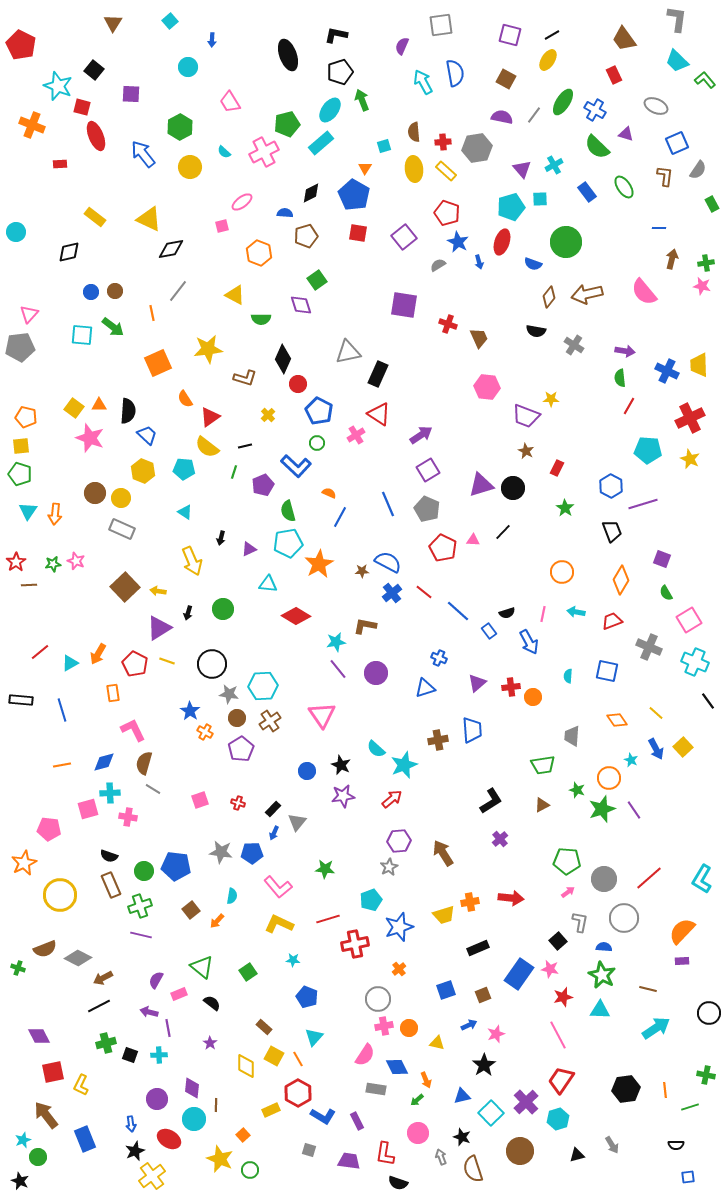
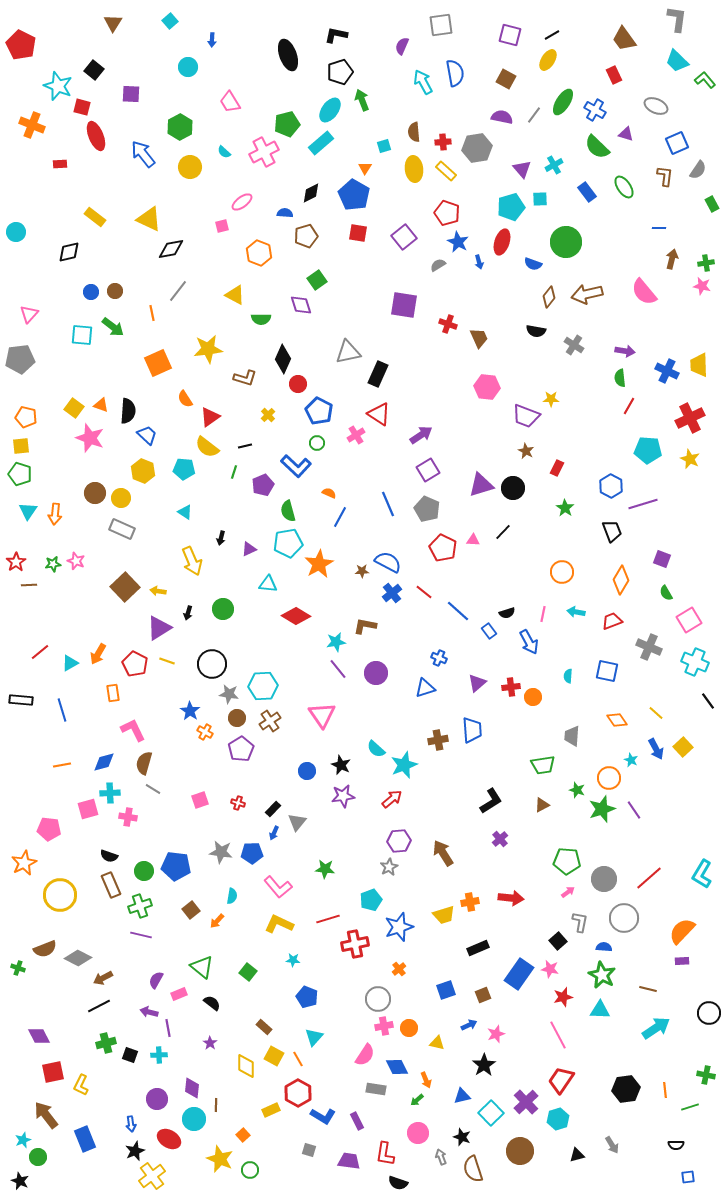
gray pentagon at (20, 347): moved 12 px down
orange triangle at (99, 405): moved 2 px right; rotated 21 degrees clockwise
cyan L-shape at (702, 879): moved 5 px up
green square at (248, 972): rotated 18 degrees counterclockwise
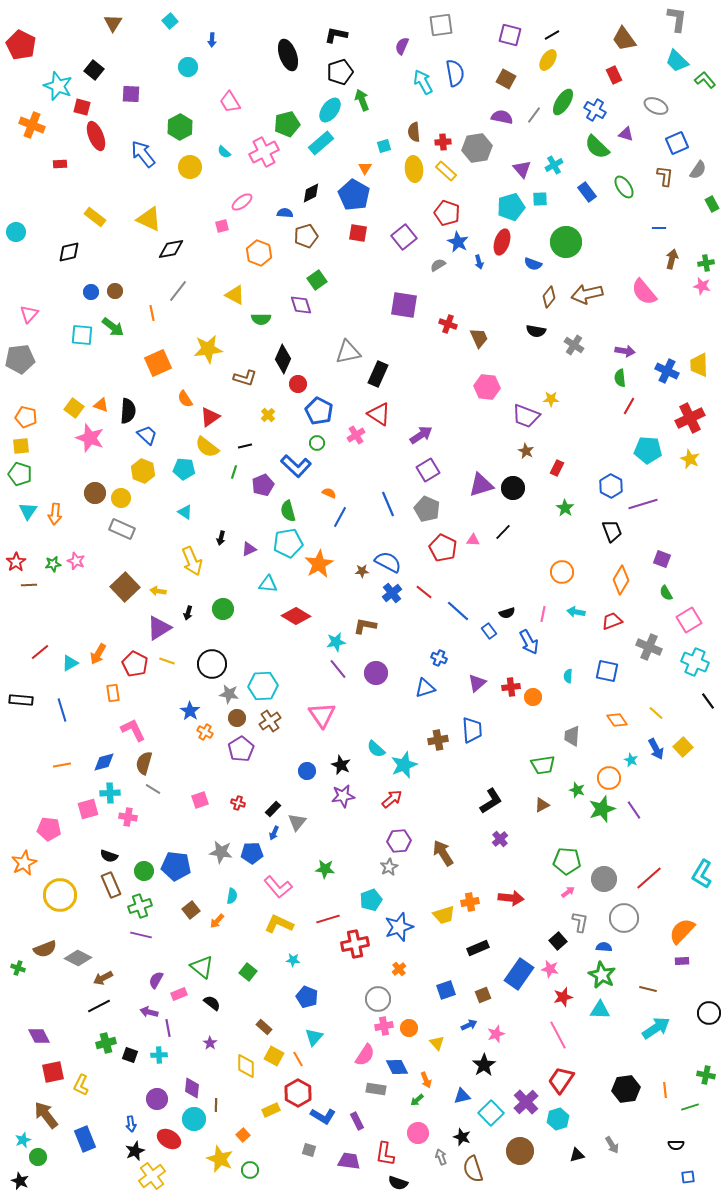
yellow triangle at (437, 1043): rotated 35 degrees clockwise
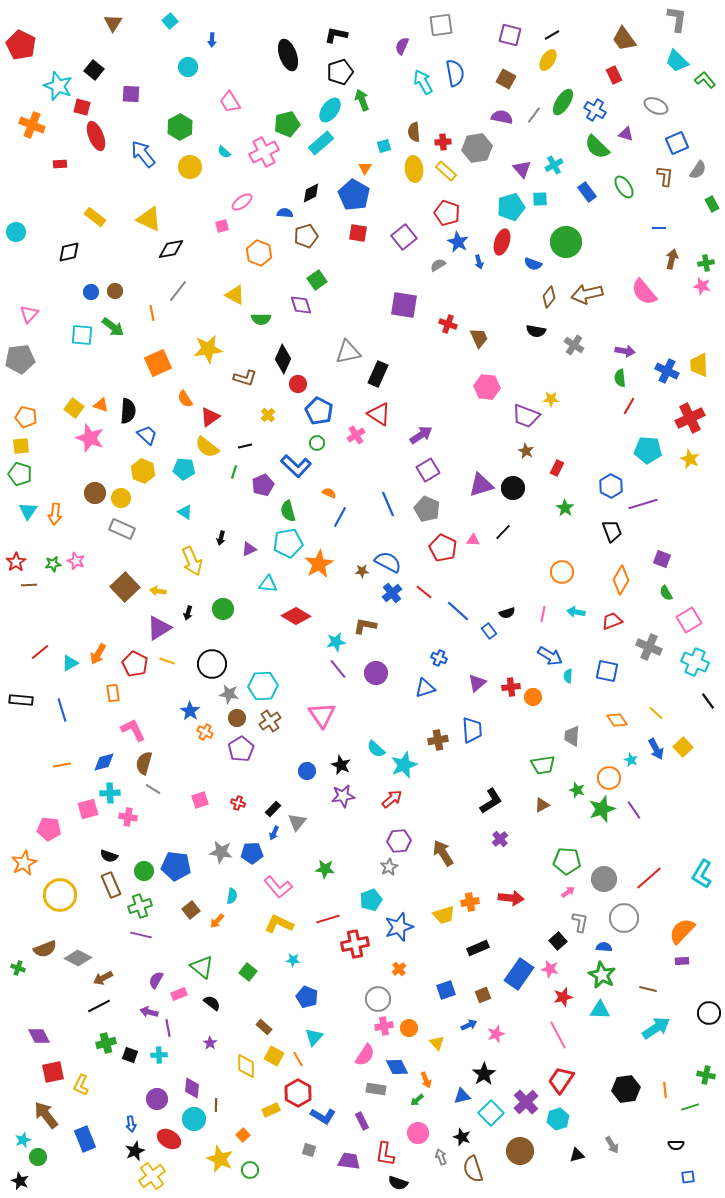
blue arrow at (529, 642): moved 21 px right, 14 px down; rotated 30 degrees counterclockwise
black star at (484, 1065): moved 9 px down
purple rectangle at (357, 1121): moved 5 px right
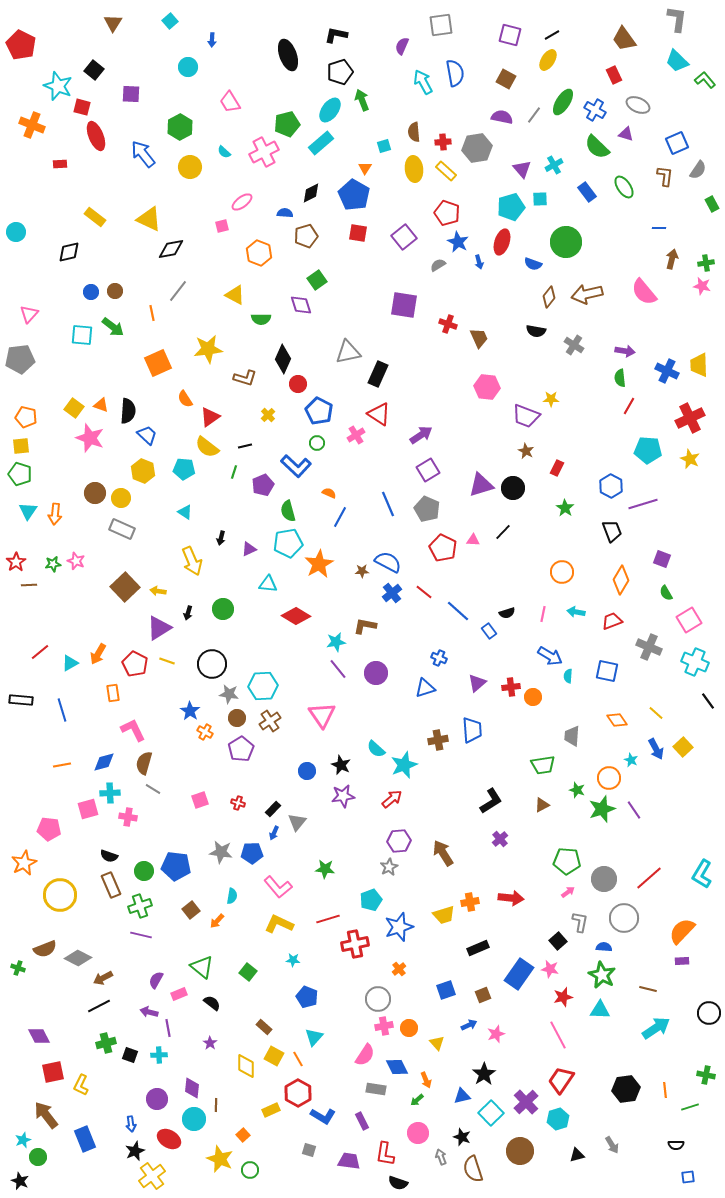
gray ellipse at (656, 106): moved 18 px left, 1 px up
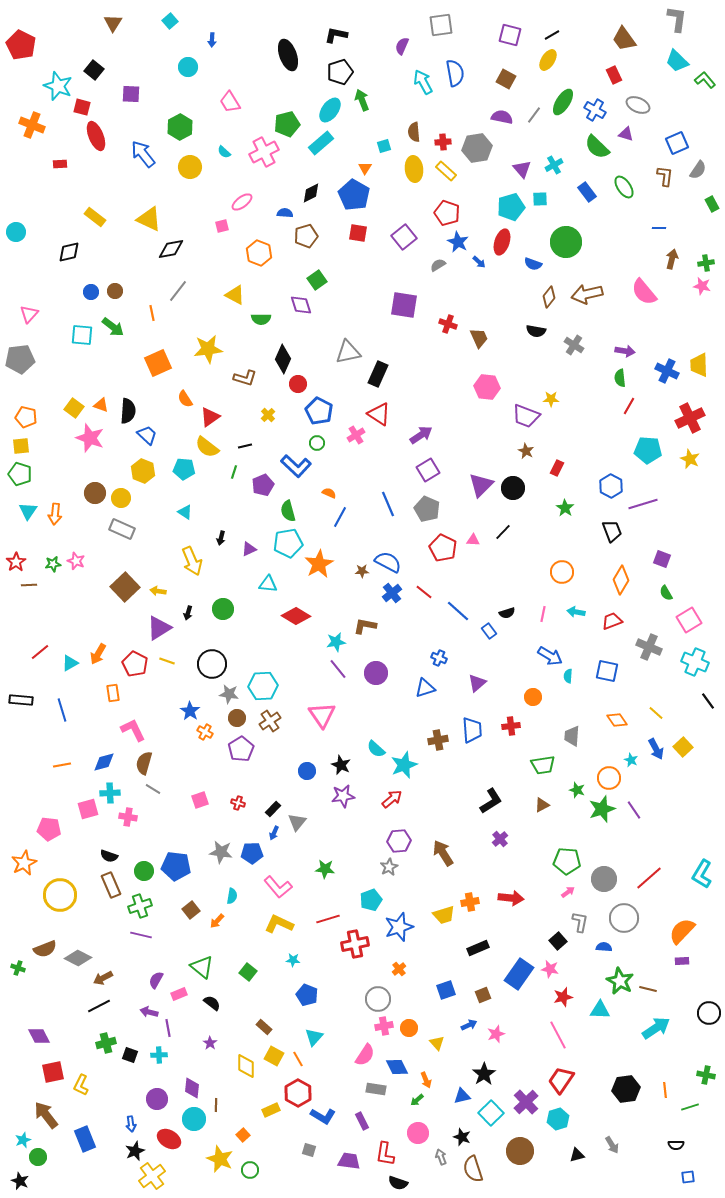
blue arrow at (479, 262): rotated 32 degrees counterclockwise
purple triangle at (481, 485): rotated 28 degrees counterclockwise
red cross at (511, 687): moved 39 px down
green star at (602, 975): moved 18 px right, 6 px down
blue pentagon at (307, 997): moved 2 px up
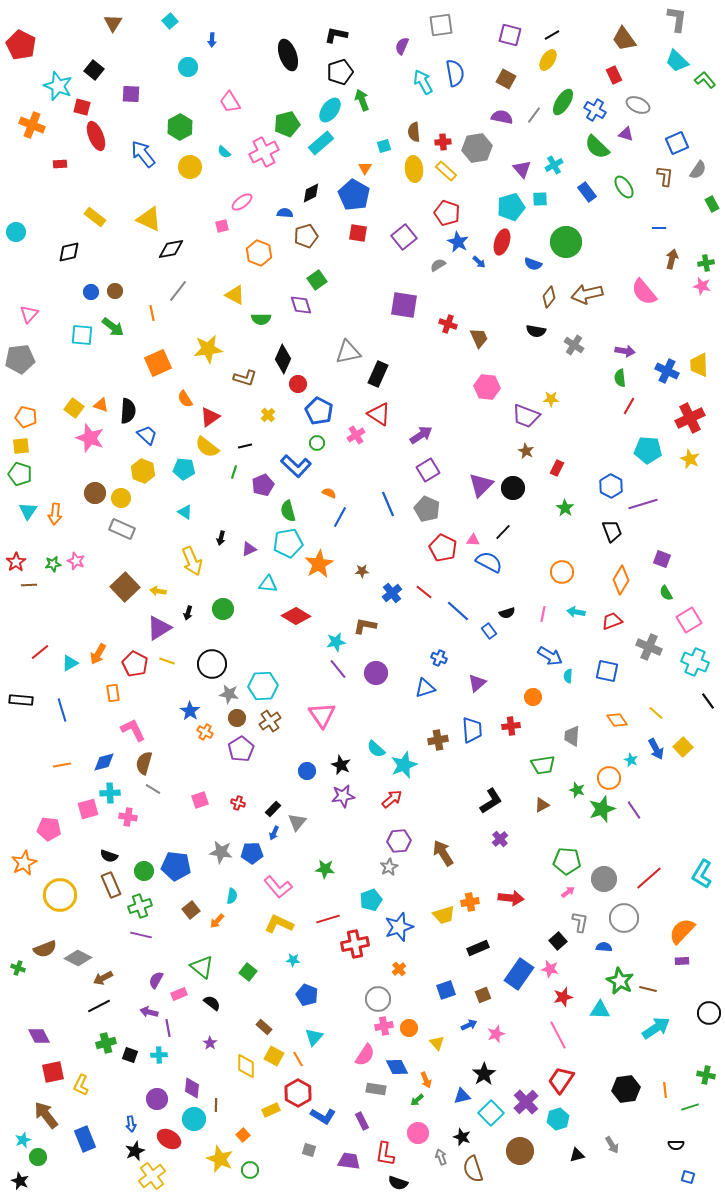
blue semicircle at (388, 562): moved 101 px right
blue square at (688, 1177): rotated 24 degrees clockwise
